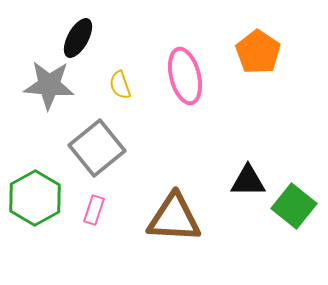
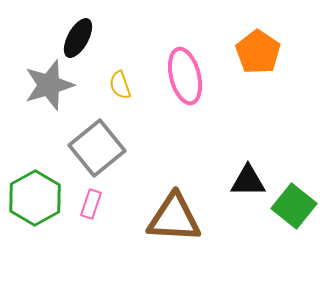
gray star: rotated 21 degrees counterclockwise
pink rectangle: moved 3 px left, 6 px up
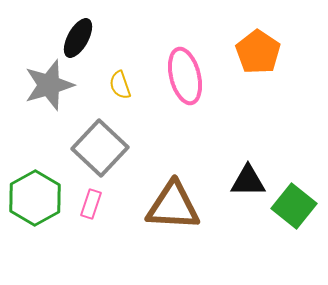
gray square: moved 3 px right; rotated 8 degrees counterclockwise
brown triangle: moved 1 px left, 12 px up
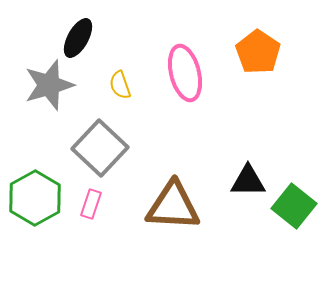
pink ellipse: moved 3 px up
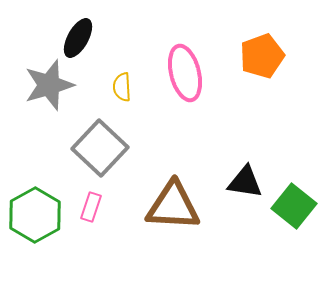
orange pentagon: moved 4 px right, 4 px down; rotated 18 degrees clockwise
yellow semicircle: moved 2 px right, 2 px down; rotated 16 degrees clockwise
black triangle: moved 3 px left, 1 px down; rotated 9 degrees clockwise
green hexagon: moved 17 px down
pink rectangle: moved 3 px down
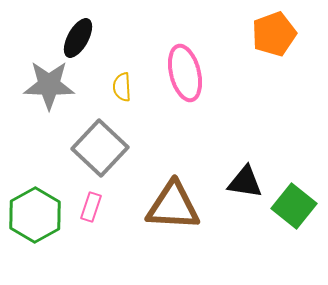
orange pentagon: moved 12 px right, 22 px up
gray star: rotated 18 degrees clockwise
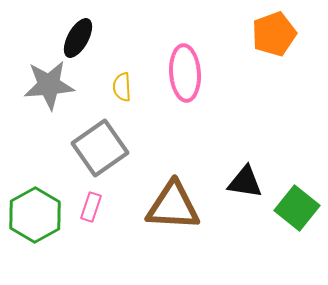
pink ellipse: rotated 10 degrees clockwise
gray star: rotated 6 degrees counterclockwise
gray square: rotated 12 degrees clockwise
green square: moved 3 px right, 2 px down
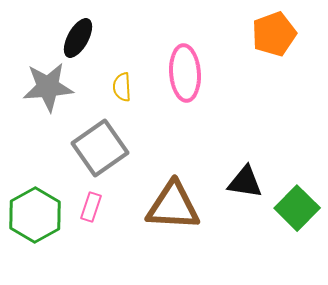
gray star: moved 1 px left, 2 px down
green square: rotated 6 degrees clockwise
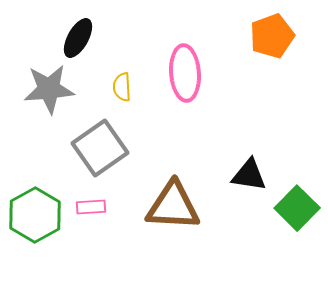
orange pentagon: moved 2 px left, 2 px down
gray star: moved 1 px right, 2 px down
black triangle: moved 4 px right, 7 px up
pink rectangle: rotated 68 degrees clockwise
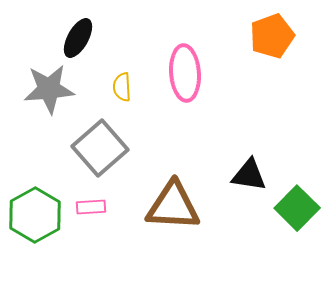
gray square: rotated 6 degrees counterclockwise
